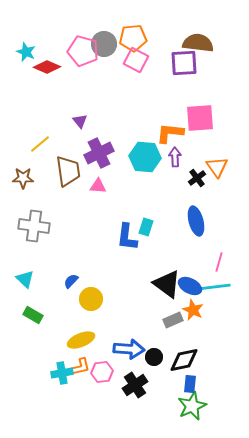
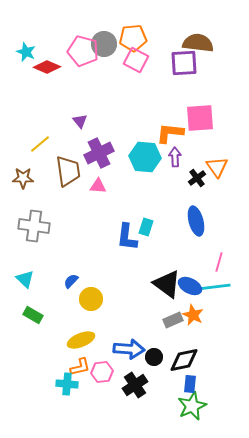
orange star at (193, 310): moved 5 px down
cyan cross at (62, 373): moved 5 px right, 11 px down; rotated 15 degrees clockwise
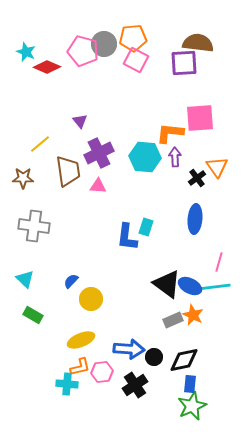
blue ellipse at (196, 221): moved 1 px left, 2 px up; rotated 20 degrees clockwise
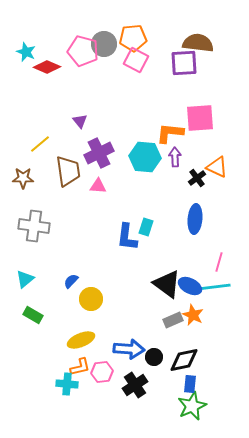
orange triangle at (217, 167): rotated 30 degrees counterclockwise
cyan triangle at (25, 279): rotated 36 degrees clockwise
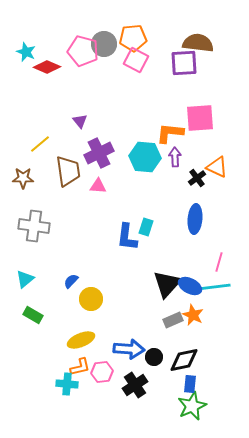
black triangle at (167, 284): rotated 36 degrees clockwise
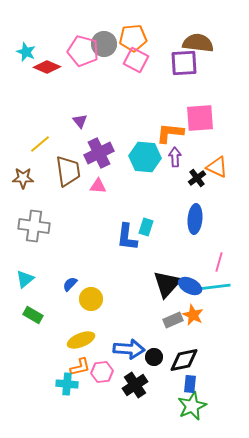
blue semicircle at (71, 281): moved 1 px left, 3 px down
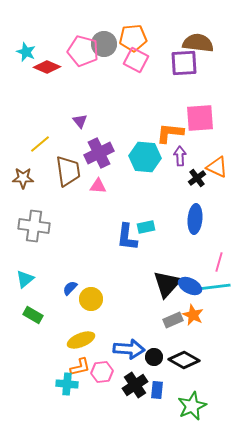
purple arrow at (175, 157): moved 5 px right, 1 px up
cyan rectangle at (146, 227): rotated 60 degrees clockwise
blue semicircle at (70, 284): moved 4 px down
black diamond at (184, 360): rotated 40 degrees clockwise
blue rectangle at (190, 384): moved 33 px left, 6 px down
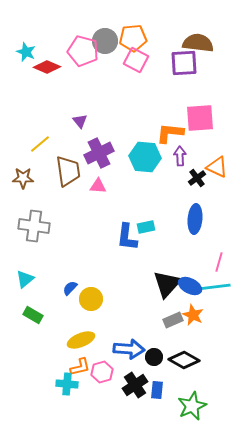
gray circle at (104, 44): moved 1 px right, 3 px up
pink hexagon at (102, 372): rotated 10 degrees counterclockwise
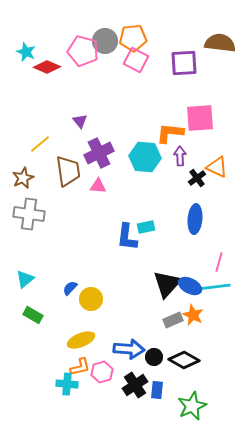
brown semicircle at (198, 43): moved 22 px right
brown star at (23, 178): rotated 25 degrees counterclockwise
gray cross at (34, 226): moved 5 px left, 12 px up
